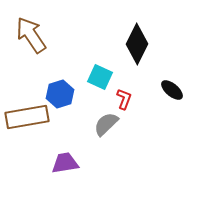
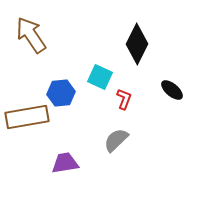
blue hexagon: moved 1 px right, 1 px up; rotated 12 degrees clockwise
gray semicircle: moved 10 px right, 16 px down
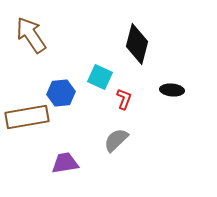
black diamond: rotated 12 degrees counterclockwise
black ellipse: rotated 35 degrees counterclockwise
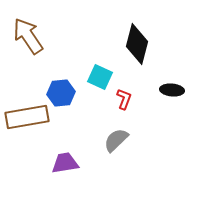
brown arrow: moved 3 px left, 1 px down
